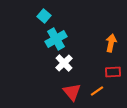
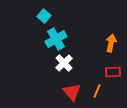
orange line: rotated 32 degrees counterclockwise
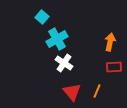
cyan square: moved 2 px left, 1 px down
cyan cross: moved 1 px right
orange arrow: moved 1 px left, 1 px up
white cross: rotated 12 degrees counterclockwise
red rectangle: moved 1 px right, 5 px up
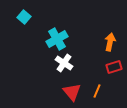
cyan square: moved 18 px left
red rectangle: rotated 14 degrees counterclockwise
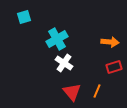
cyan square: rotated 32 degrees clockwise
orange arrow: rotated 84 degrees clockwise
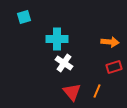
cyan cross: rotated 30 degrees clockwise
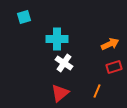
orange arrow: moved 2 px down; rotated 30 degrees counterclockwise
red triangle: moved 12 px left, 1 px down; rotated 30 degrees clockwise
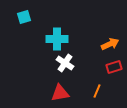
white cross: moved 1 px right
red triangle: rotated 30 degrees clockwise
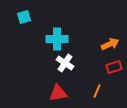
red triangle: moved 2 px left
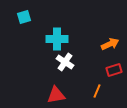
white cross: moved 1 px up
red rectangle: moved 3 px down
red triangle: moved 2 px left, 2 px down
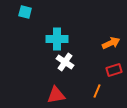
cyan square: moved 1 px right, 5 px up; rotated 32 degrees clockwise
orange arrow: moved 1 px right, 1 px up
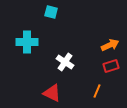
cyan square: moved 26 px right
cyan cross: moved 30 px left, 3 px down
orange arrow: moved 1 px left, 2 px down
red rectangle: moved 3 px left, 4 px up
red triangle: moved 4 px left, 2 px up; rotated 36 degrees clockwise
